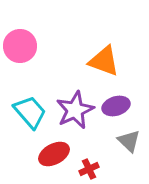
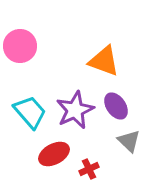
purple ellipse: rotated 72 degrees clockwise
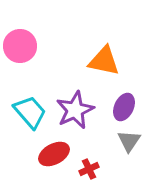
orange triangle: rotated 8 degrees counterclockwise
purple ellipse: moved 8 px right, 1 px down; rotated 60 degrees clockwise
gray triangle: rotated 20 degrees clockwise
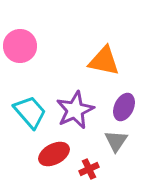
gray triangle: moved 13 px left
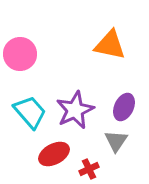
pink circle: moved 8 px down
orange triangle: moved 6 px right, 16 px up
